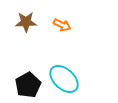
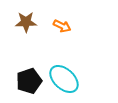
orange arrow: moved 1 px down
black pentagon: moved 1 px right, 4 px up; rotated 10 degrees clockwise
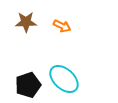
black pentagon: moved 1 px left, 4 px down
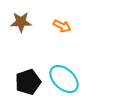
brown star: moved 5 px left
black pentagon: moved 3 px up
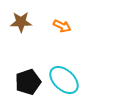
cyan ellipse: moved 1 px down
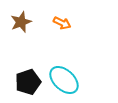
brown star: rotated 20 degrees counterclockwise
orange arrow: moved 3 px up
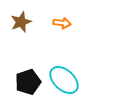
orange arrow: rotated 18 degrees counterclockwise
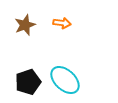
brown star: moved 4 px right, 3 px down
cyan ellipse: moved 1 px right
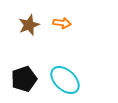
brown star: moved 4 px right
black pentagon: moved 4 px left, 3 px up
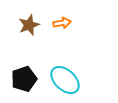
orange arrow: rotated 18 degrees counterclockwise
